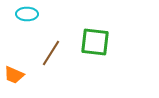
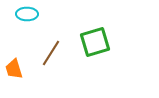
green square: rotated 24 degrees counterclockwise
orange trapezoid: moved 6 px up; rotated 50 degrees clockwise
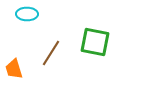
green square: rotated 28 degrees clockwise
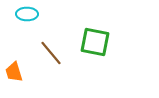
brown line: rotated 72 degrees counterclockwise
orange trapezoid: moved 3 px down
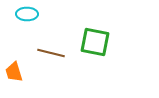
brown line: rotated 36 degrees counterclockwise
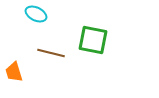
cyan ellipse: moved 9 px right; rotated 25 degrees clockwise
green square: moved 2 px left, 2 px up
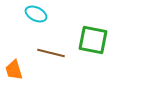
orange trapezoid: moved 2 px up
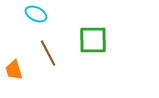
green square: rotated 12 degrees counterclockwise
brown line: moved 3 px left; rotated 48 degrees clockwise
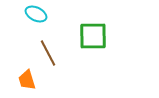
green square: moved 4 px up
orange trapezoid: moved 13 px right, 10 px down
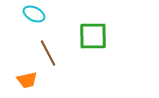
cyan ellipse: moved 2 px left
orange trapezoid: rotated 85 degrees counterclockwise
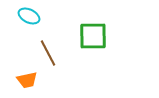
cyan ellipse: moved 5 px left, 2 px down
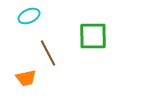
cyan ellipse: rotated 50 degrees counterclockwise
orange trapezoid: moved 1 px left, 2 px up
